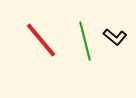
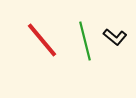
red line: moved 1 px right
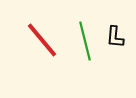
black L-shape: rotated 55 degrees clockwise
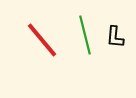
green line: moved 6 px up
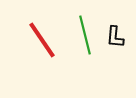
red line: rotated 6 degrees clockwise
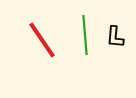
green line: rotated 9 degrees clockwise
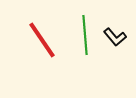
black L-shape: rotated 45 degrees counterclockwise
